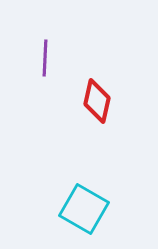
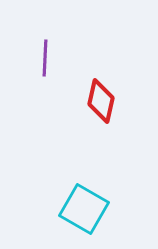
red diamond: moved 4 px right
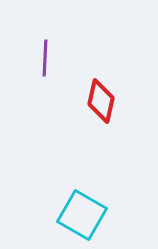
cyan square: moved 2 px left, 6 px down
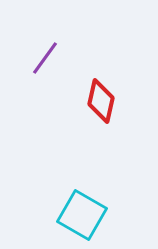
purple line: rotated 33 degrees clockwise
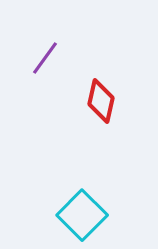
cyan square: rotated 15 degrees clockwise
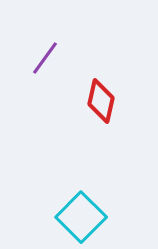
cyan square: moved 1 px left, 2 px down
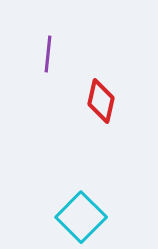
purple line: moved 3 px right, 4 px up; rotated 30 degrees counterclockwise
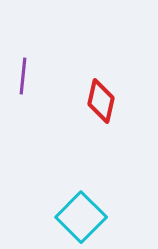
purple line: moved 25 px left, 22 px down
